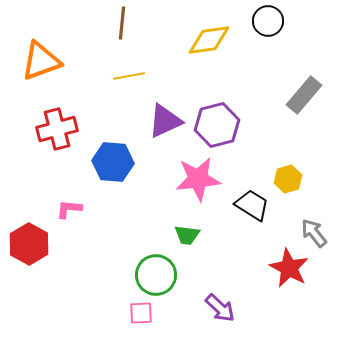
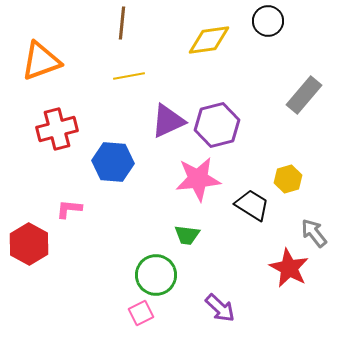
purple triangle: moved 3 px right
pink square: rotated 25 degrees counterclockwise
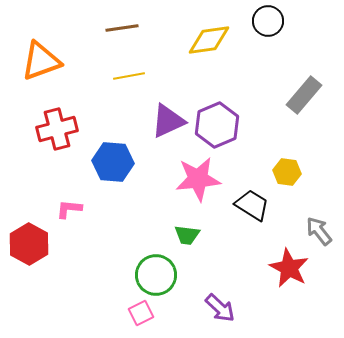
brown line: moved 5 px down; rotated 76 degrees clockwise
purple hexagon: rotated 9 degrees counterclockwise
yellow hexagon: moved 1 px left, 7 px up; rotated 24 degrees clockwise
gray arrow: moved 5 px right, 2 px up
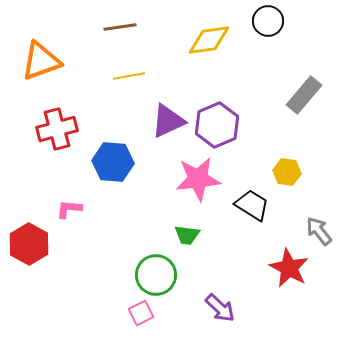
brown line: moved 2 px left, 1 px up
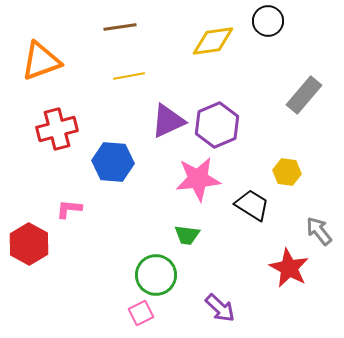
yellow diamond: moved 4 px right, 1 px down
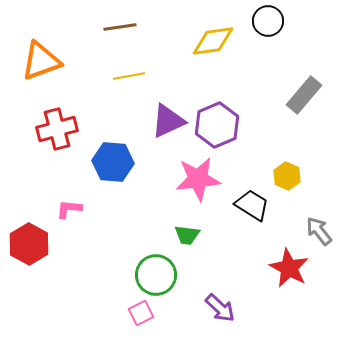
yellow hexagon: moved 4 px down; rotated 16 degrees clockwise
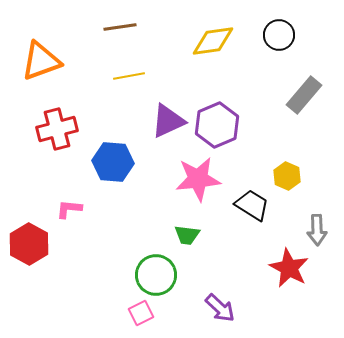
black circle: moved 11 px right, 14 px down
gray arrow: moved 2 px left, 1 px up; rotated 144 degrees counterclockwise
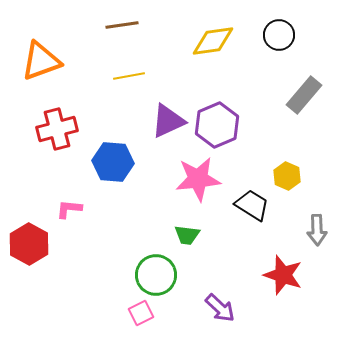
brown line: moved 2 px right, 2 px up
red star: moved 6 px left, 7 px down; rotated 9 degrees counterclockwise
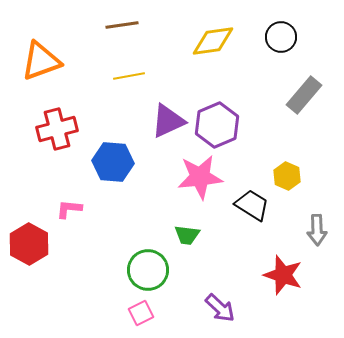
black circle: moved 2 px right, 2 px down
pink star: moved 2 px right, 2 px up
green circle: moved 8 px left, 5 px up
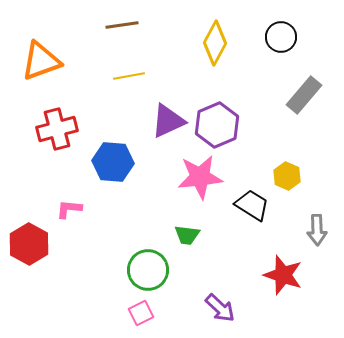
yellow diamond: moved 2 px right, 2 px down; rotated 54 degrees counterclockwise
